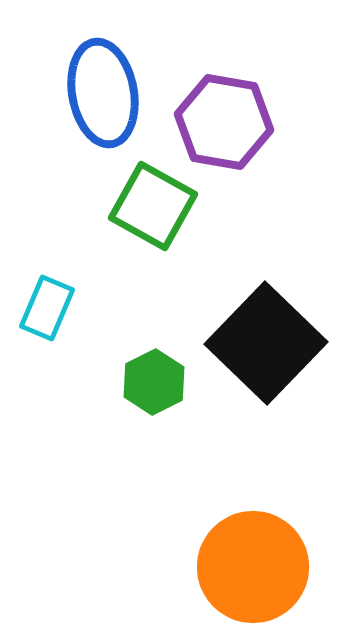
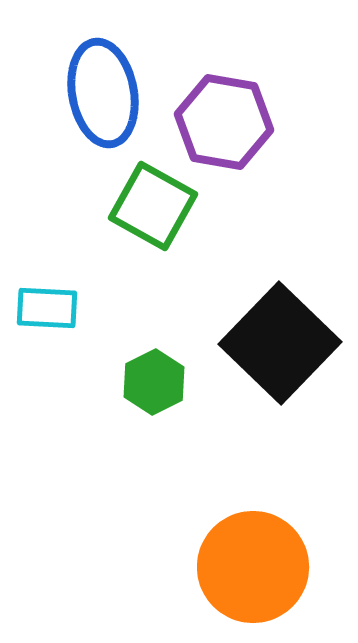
cyan rectangle: rotated 70 degrees clockwise
black square: moved 14 px right
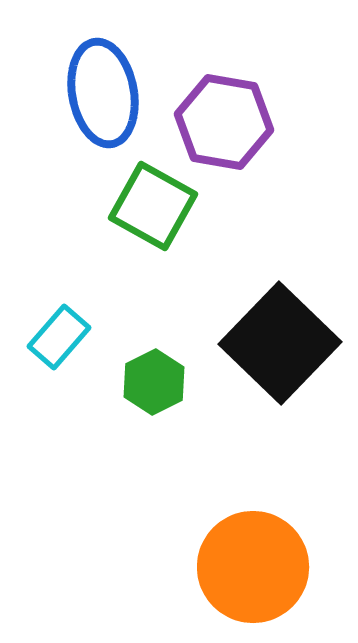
cyan rectangle: moved 12 px right, 29 px down; rotated 52 degrees counterclockwise
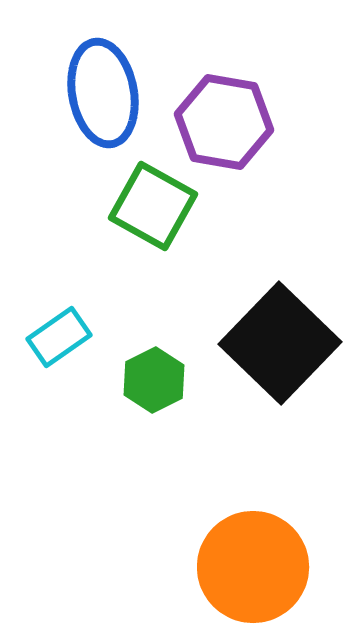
cyan rectangle: rotated 14 degrees clockwise
green hexagon: moved 2 px up
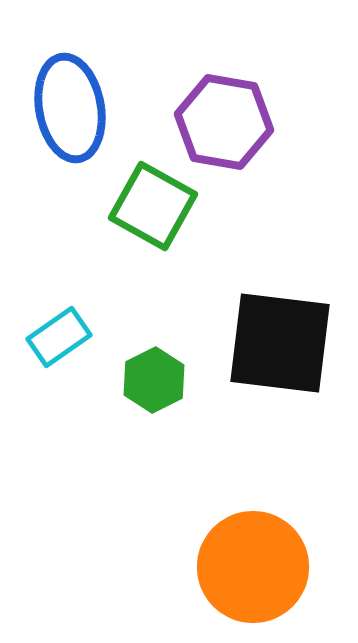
blue ellipse: moved 33 px left, 15 px down
black square: rotated 37 degrees counterclockwise
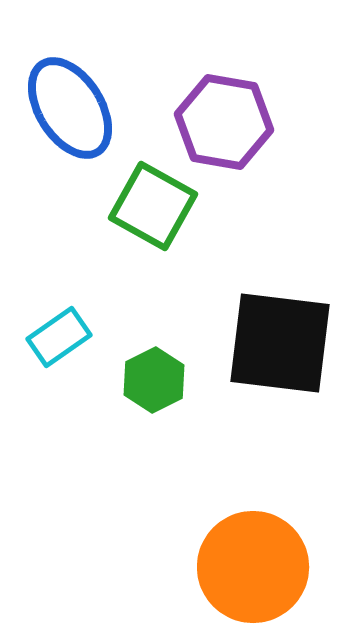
blue ellipse: rotated 22 degrees counterclockwise
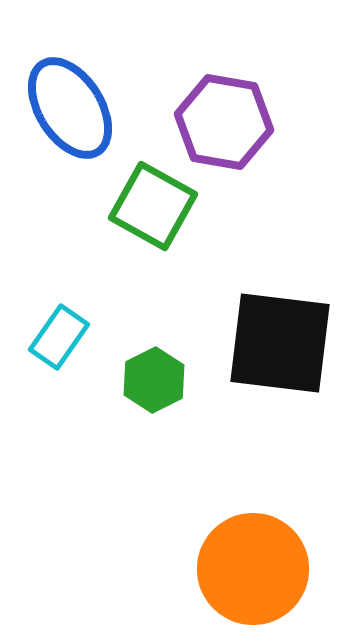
cyan rectangle: rotated 20 degrees counterclockwise
orange circle: moved 2 px down
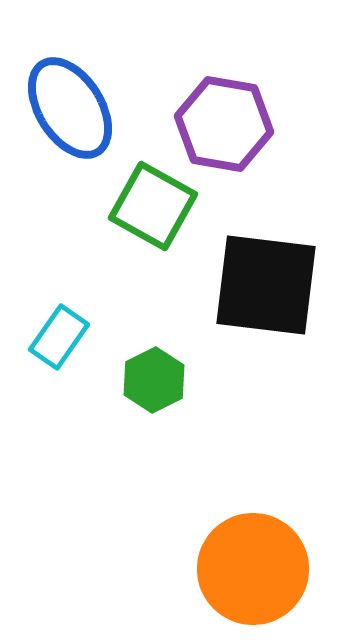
purple hexagon: moved 2 px down
black square: moved 14 px left, 58 px up
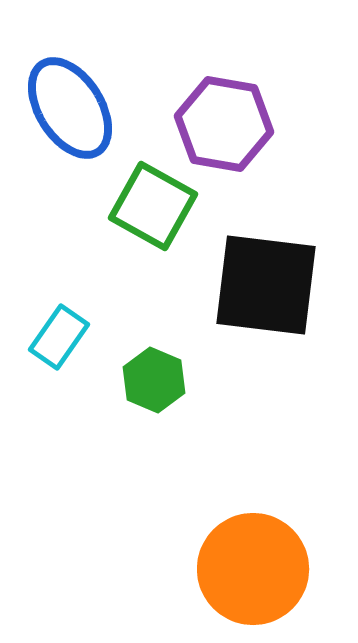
green hexagon: rotated 10 degrees counterclockwise
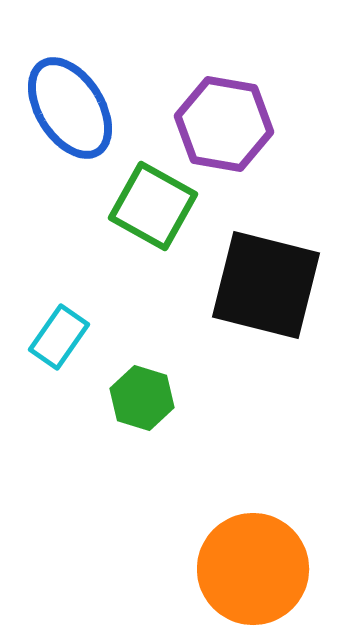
black square: rotated 7 degrees clockwise
green hexagon: moved 12 px left, 18 px down; rotated 6 degrees counterclockwise
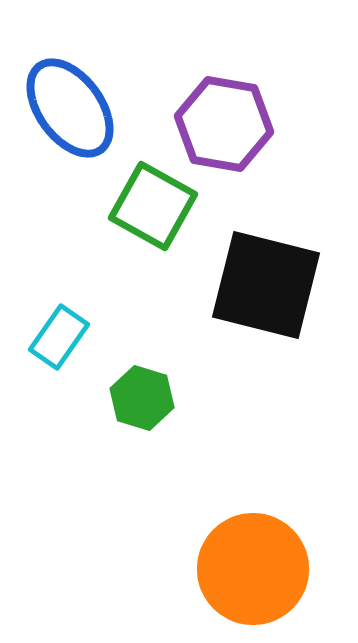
blue ellipse: rotated 4 degrees counterclockwise
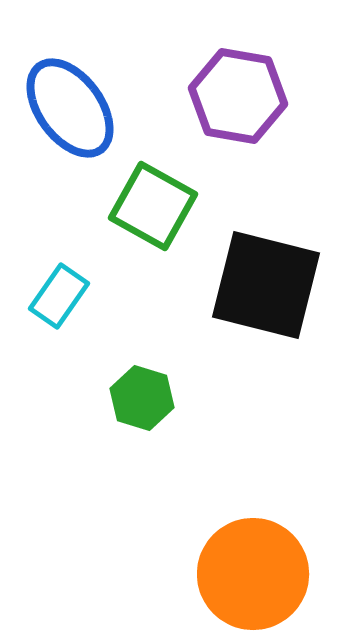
purple hexagon: moved 14 px right, 28 px up
cyan rectangle: moved 41 px up
orange circle: moved 5 px down
